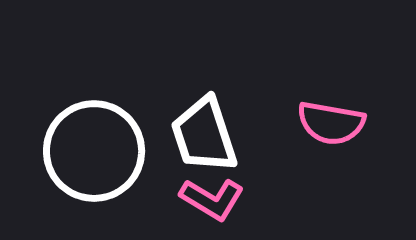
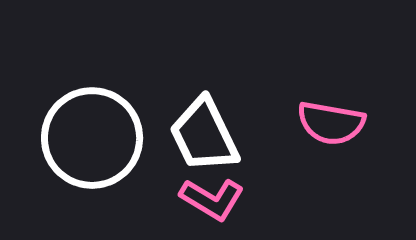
white trapezoid: rotated 8 degrees counterclockwise
white circle: moved 2 px left, 13 px up
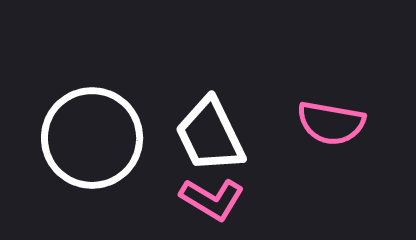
white trapezoid: moved 6 px right
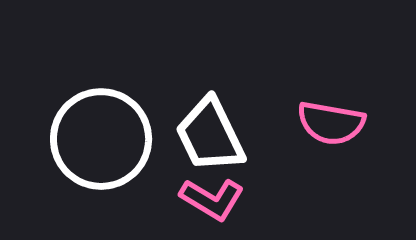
white circle: moved 9 px right, 1 px down
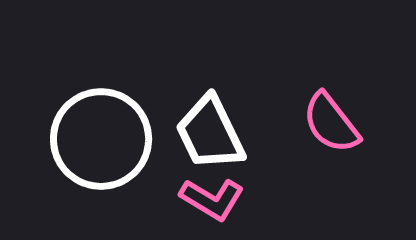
pink semicircle: rotated 42 degrees clockwise
white trapezoid: moved 2 px up
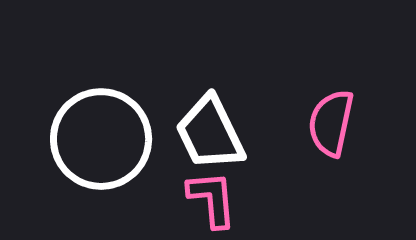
pink semicircle: rotated 50 degrees clockwise
pink L-shape: rotated 126 degrees counterclockwise
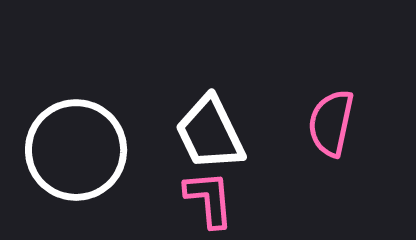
white circle: moved 25 px left, 11 px down
pink L-shape: moved 3 px left
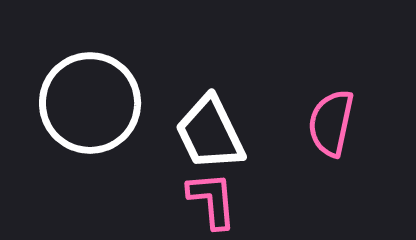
white circle: moved 14 px right, 47 px up
pink L-shape: moved 3 px right, 1 px down
